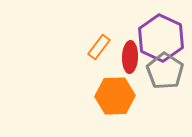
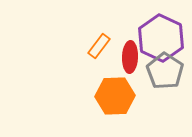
orange rectangle: moved 1 px up
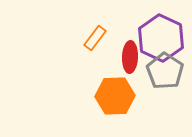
orange rectangle: moved 4 px left, 8 px up
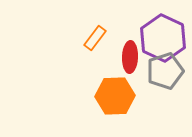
purple hexagon: moved 2 px right
gray pentagon: rotated 21 degrees clockwise
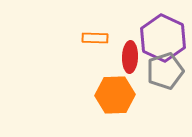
orange rectangle: rotated 55 degrees clockwise
orange hexagon: moved 1 px up
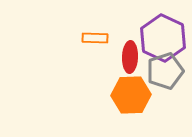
orange hexagon: moved 16 px right
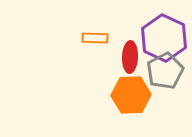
purple hexagon: moved 1 px right
gray pentagon: rotated 9 degrees counterclockwise
